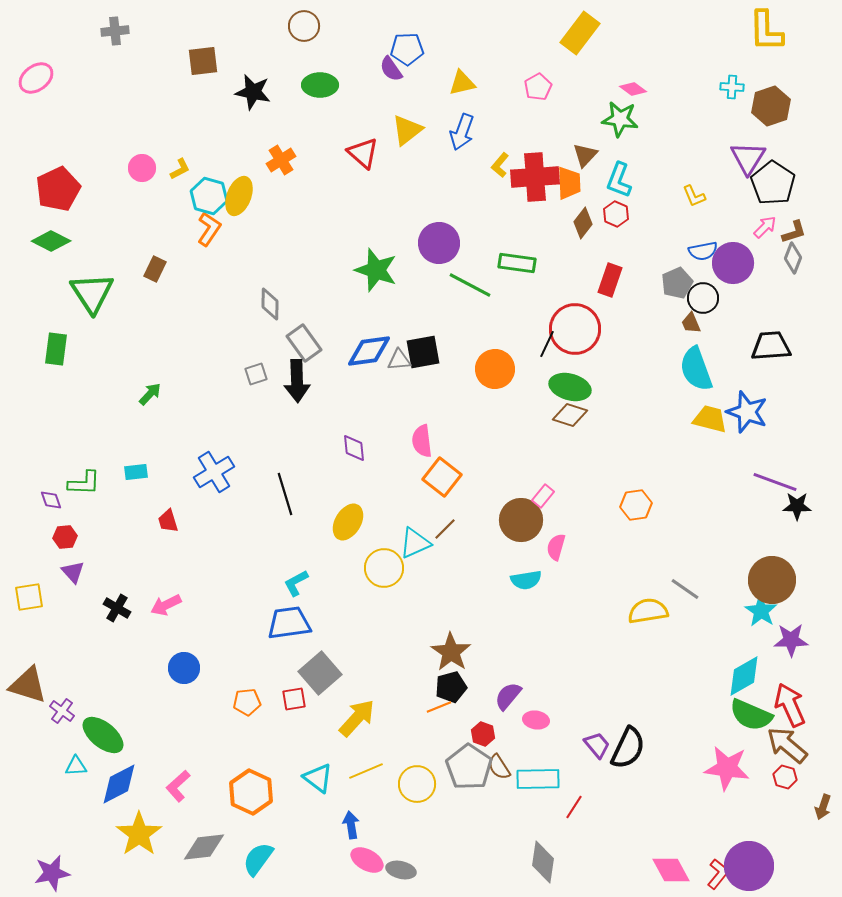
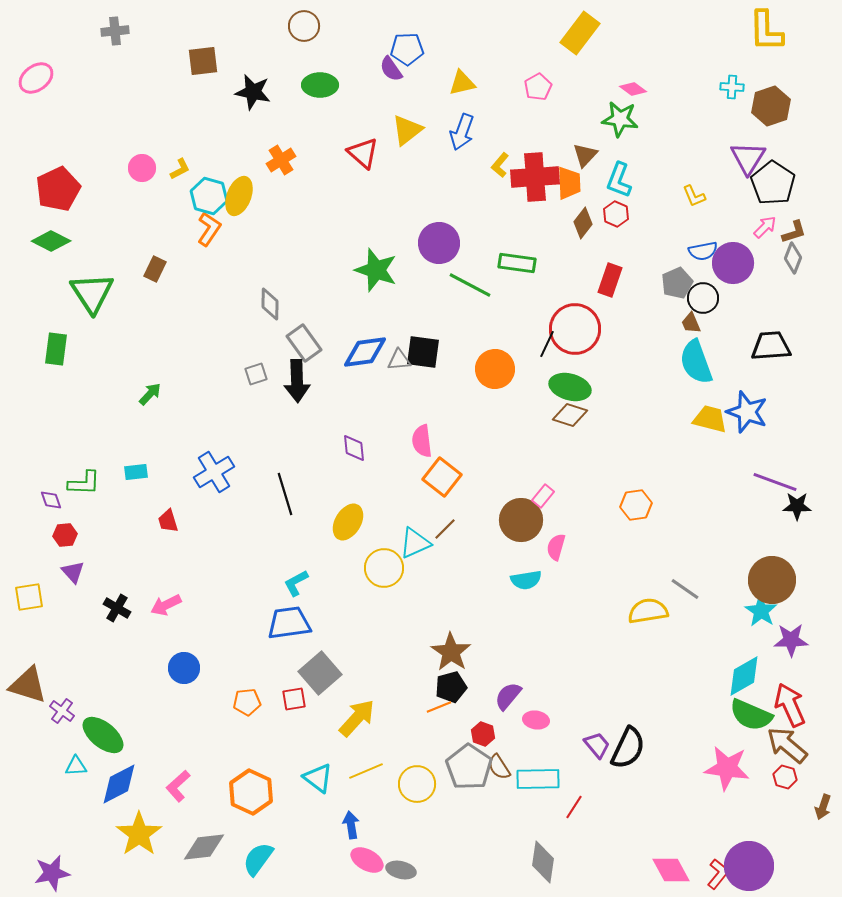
blue diamond at (369, 351): moved 4 px left, 1 px down
black square at (423, 352): rotated 18 degrees clockwise
cyan semicircle at (696, 369): moved 7 px up
red hexagon at (65, 537): moved 2 px up
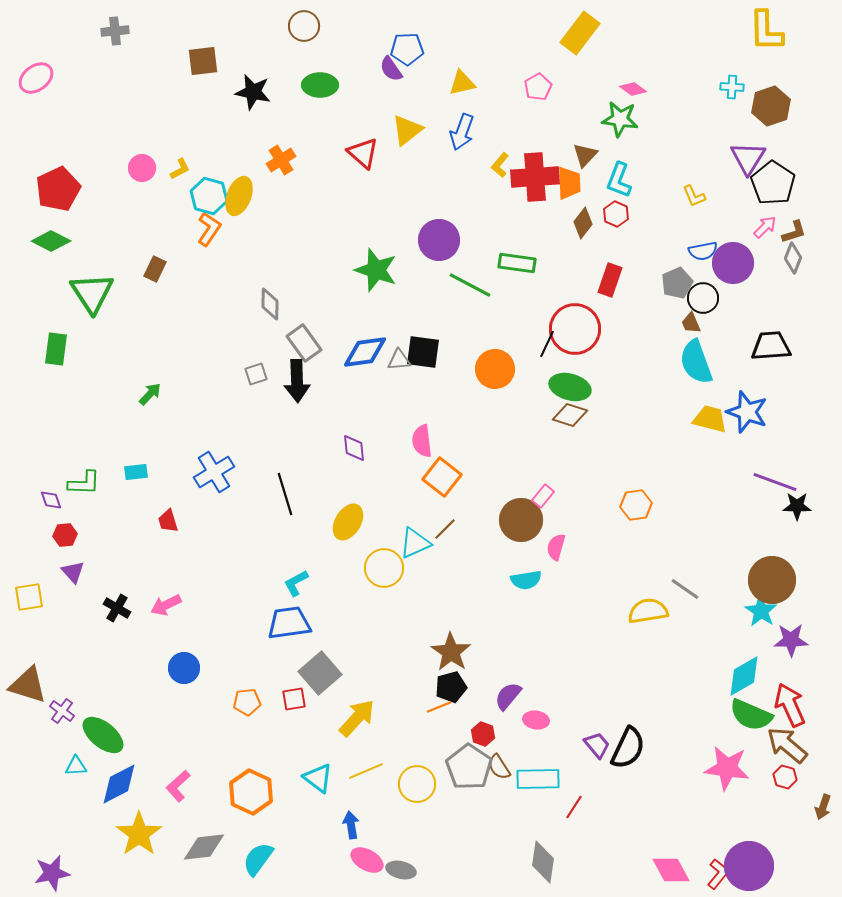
purple circle at (439, 243): moved 3 px up
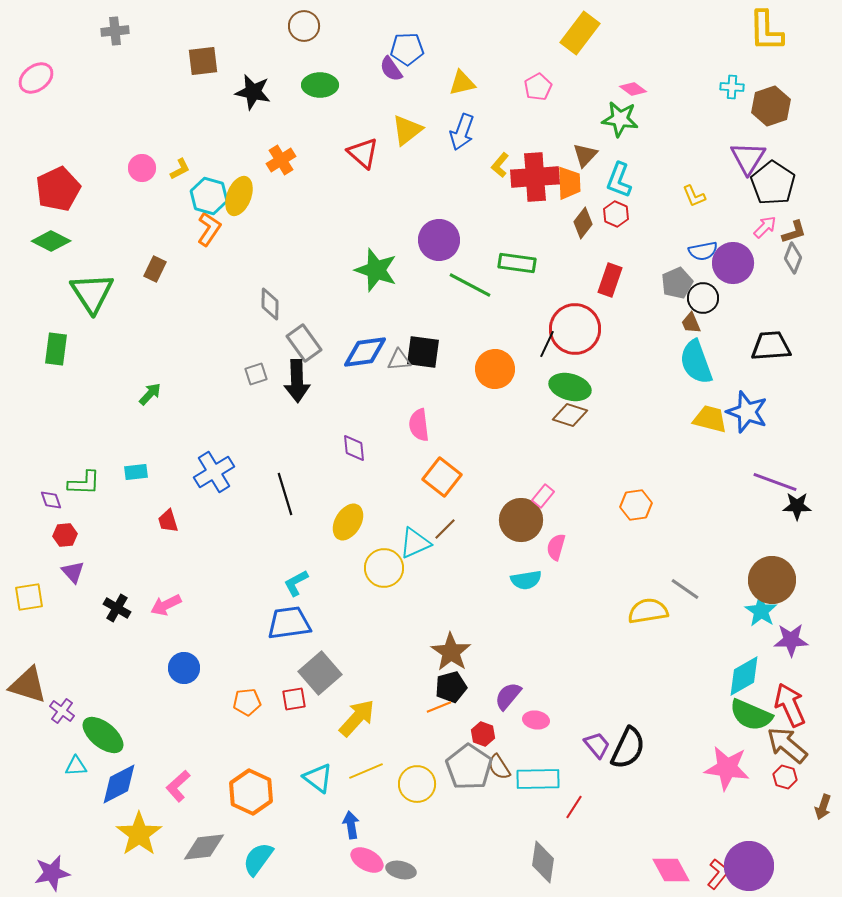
pink semicircle at (422, 441): moved 3 px left, 16 px up
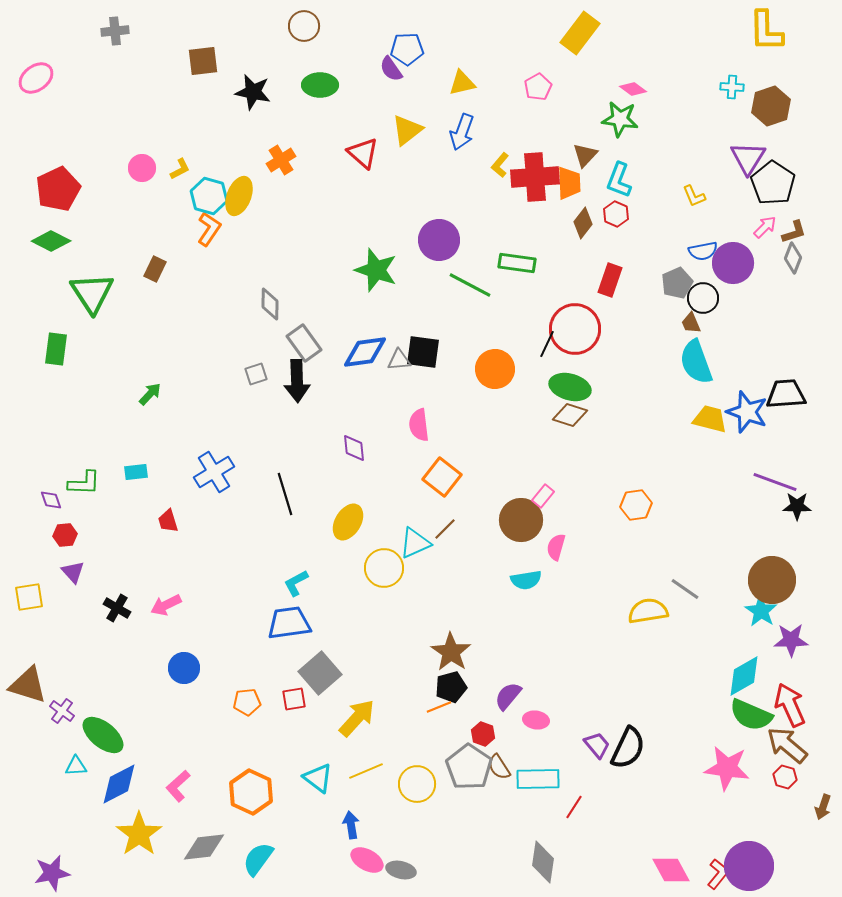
black trapezoid at (771, 346): moved 15 px right, 48 px down
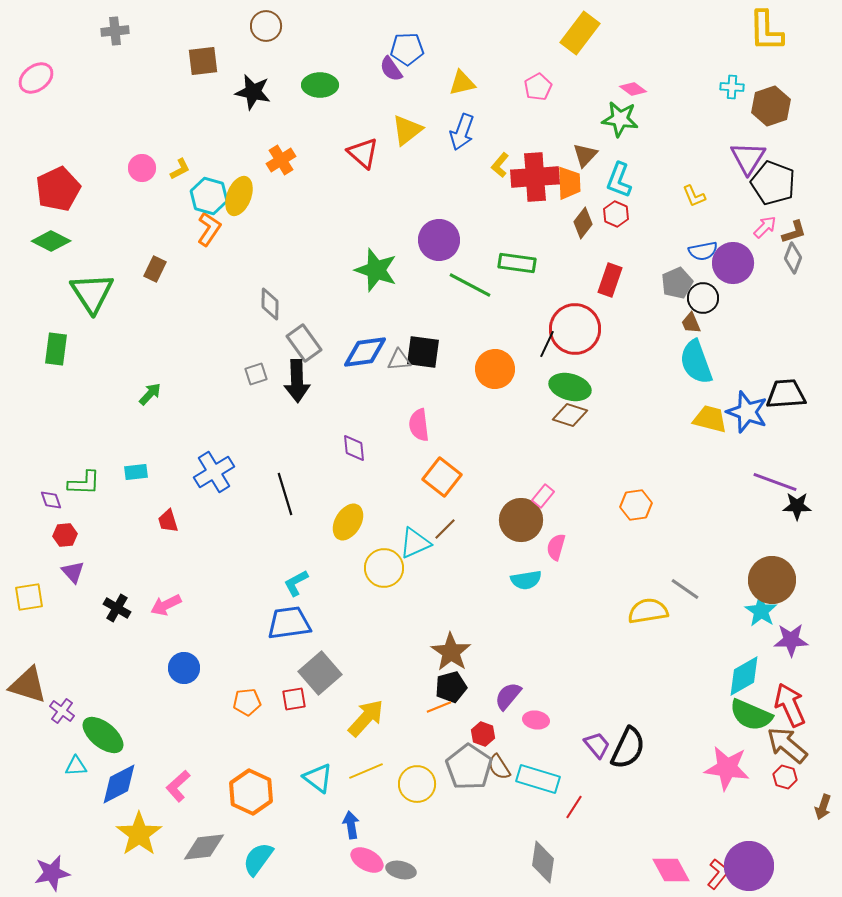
brown circle at (304, 26): moved 38 px left
black pentagon at (773, 183): rotated 12 degrees counterclockwise
yellow arrow at (357, 718): moved 9 px right
cyan rectangle at (538, 779): rotated 18 degrees clockwise
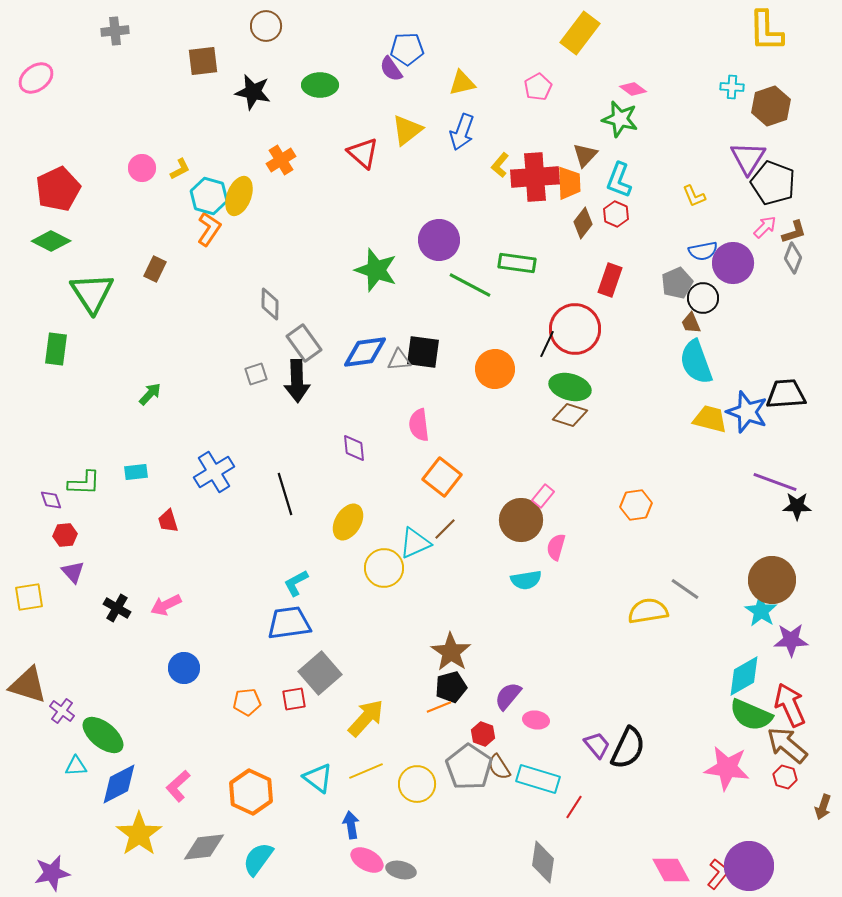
green star at (620, 119): rotated 6 degrees clockwise
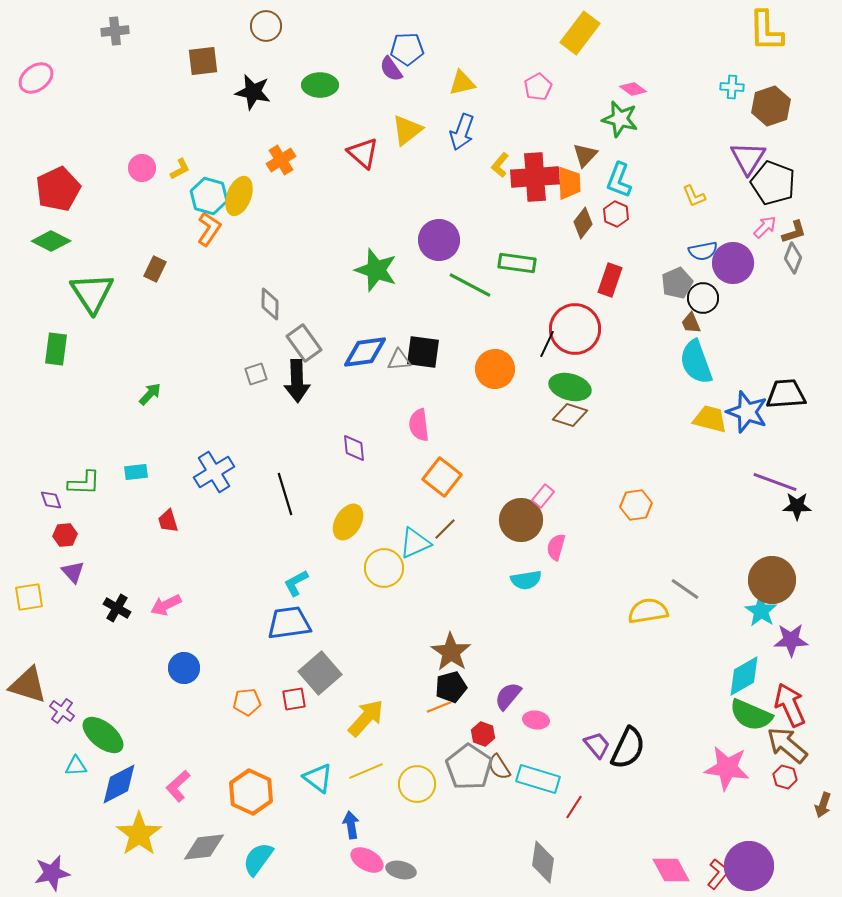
brown arrow at (823, 807): moved 2 px up
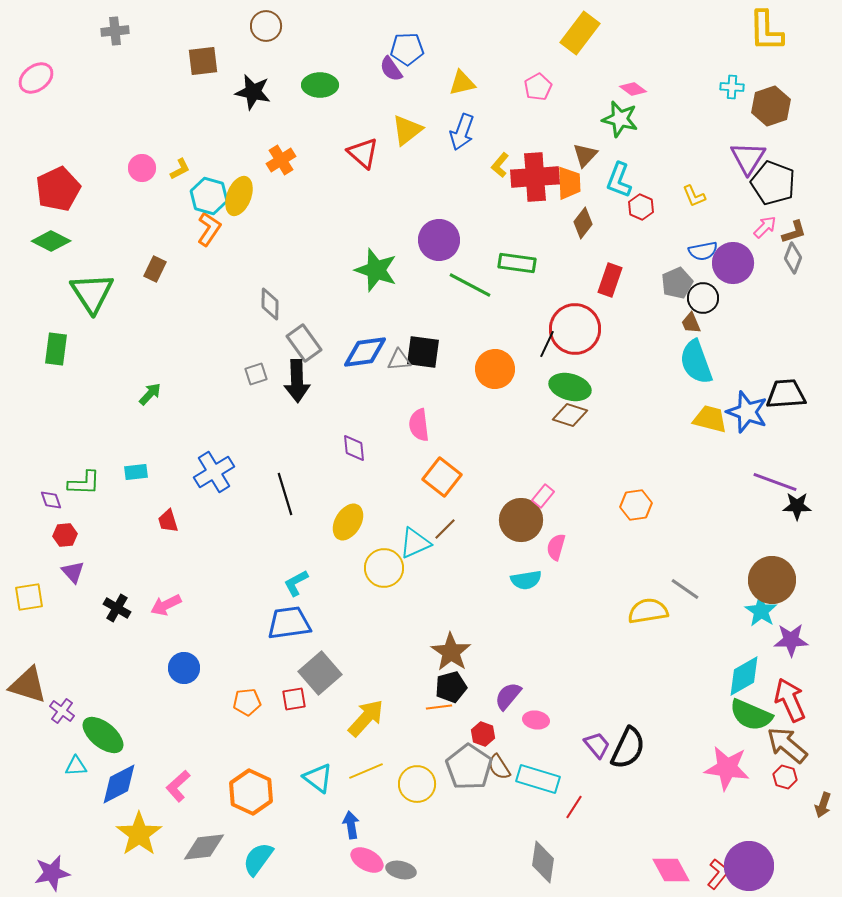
red hexagon at (616, 214): moved 25 px right, 7 px up
red arrow at (790, 705): moved 5 px up
orange line at (439, 707): rotated 15 degrees clockwise
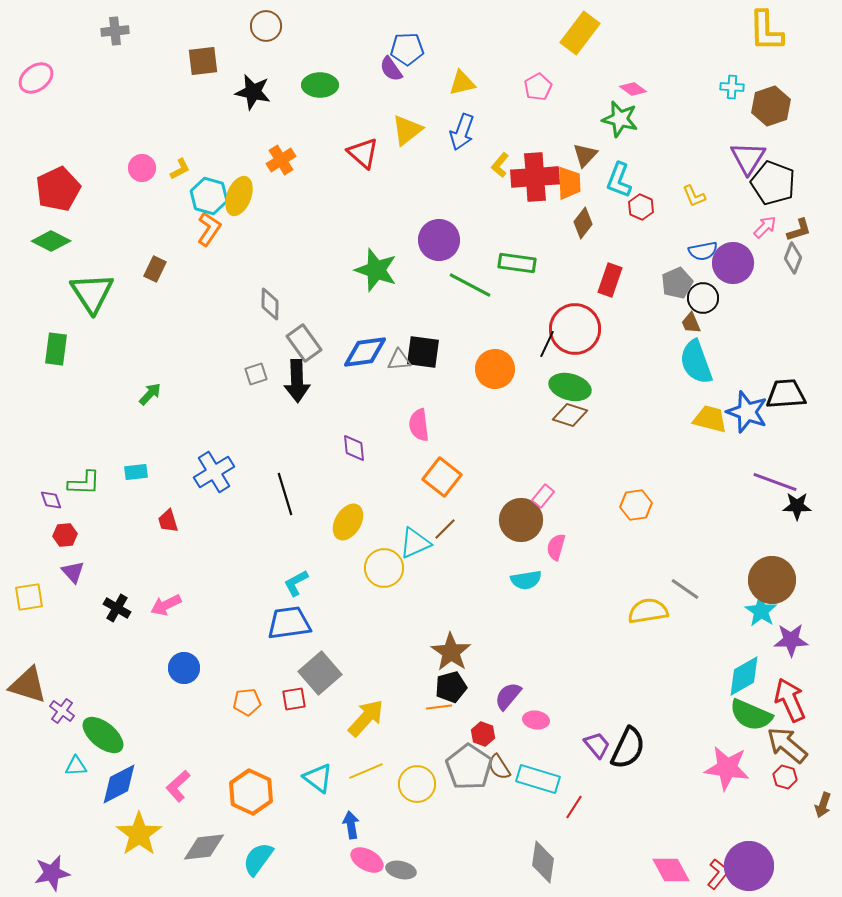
brown L-shape at (794, 232): moved 5 px right, 2 px up
